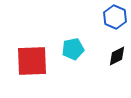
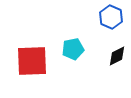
blue hexagon: moved 4 px left
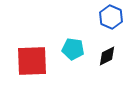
cyan pentagon: rotated 20 degrees clockwise
black diamond: moved 10 px left
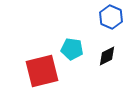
cyan pentagon: moved 1 px left
red square: moved 10 px right, 10 px down; rotated 12 degrees counterclockwise
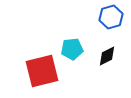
blue hexagon: rotated 20 degrees clockwise
cyan pentagon: rotated 15 degrees counterclockwise
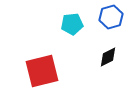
cyan pentagon: moved 25 px up
black diamond: moved 1 px right, 1 px down
